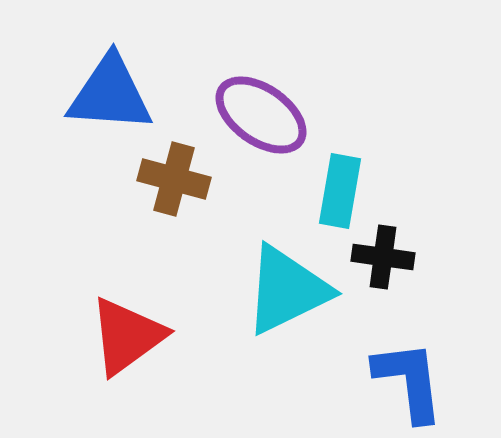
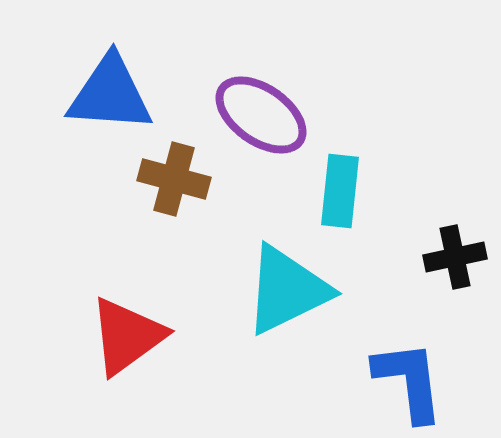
cyan rectangle: rotated 4 degrees counterclockwise
black cross: moved 72 px right; rotated 20 degrees counterclockwise
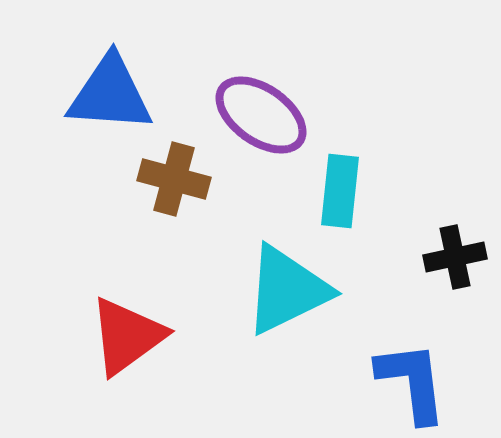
blue L-shape: moved 3 px right, 1 px down
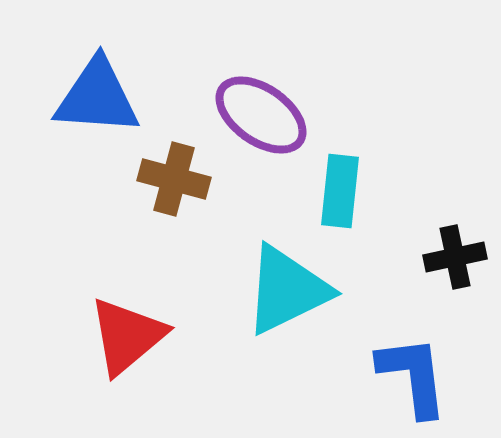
blue triangle: moved 13 px left, 3 px down
red triangle: rotated 4 degrees counterclockwise
blue L-shape: moved 1 px right, 6 px up
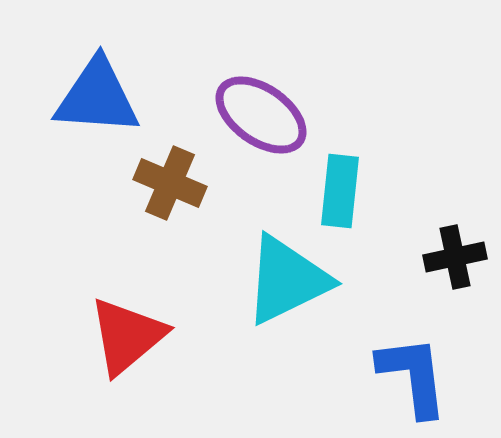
brown cross: moved 4 px left, 4 px down; rotated 8 degrees clockwise
cyan triangle: moved 10 px up
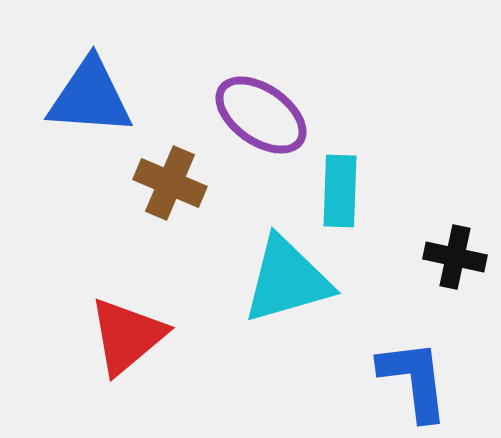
blue triangle: moved 7 px left
cyan rectangle: rotated 4 degrees counterclockwise
black cross: rotated 24 degrees clockwise
cyan triangle: rotated 10 degrees clockwise
blue L-shape: moved 1 px right, 4 px down
